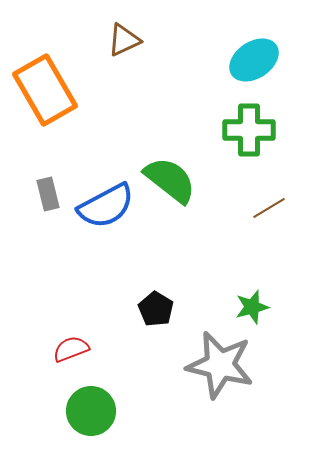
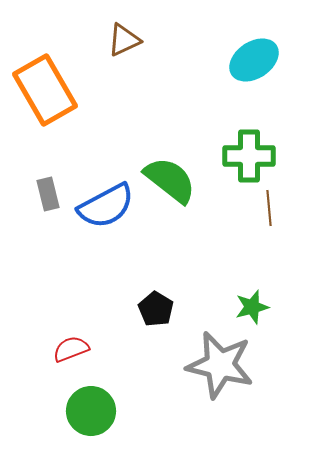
green cross: moved 26 px down
brown line: rotated 64 degrees counterclockwise
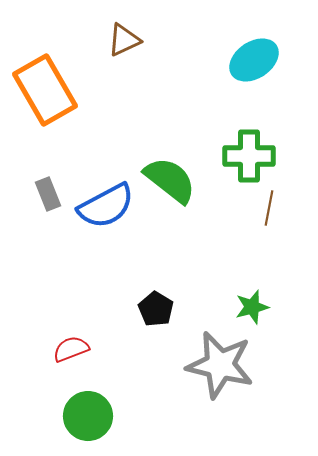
gray rectangle: rotated 8 degrees counterclockwise
brown line: rotated 16 degrees clockwise
green circle: moved 3 px left, 5 px down
